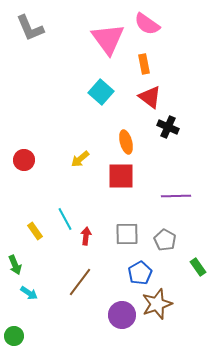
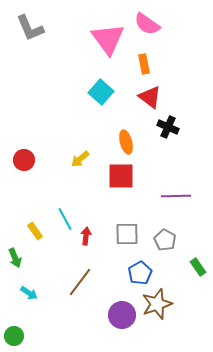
green arrow: moved 7 px up
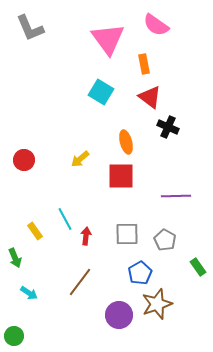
pink semicircle: moved 9 px right, 1 px down
cyan square: rotated 10 degrees counterclockwise
purple circle: moved 3 px left
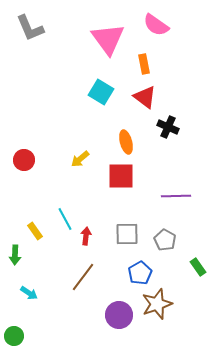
red triangle: moved 5 px left
green arrow: moved 3 px up; rotated 24 degrees clockwise
brown line: moved 3 px right, 5 px up
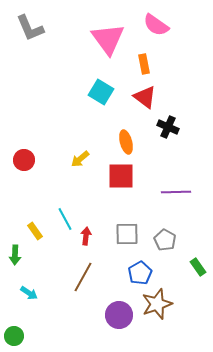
purple line: moved 4 px up
brown line: rotated 8 degrees counterclockwise
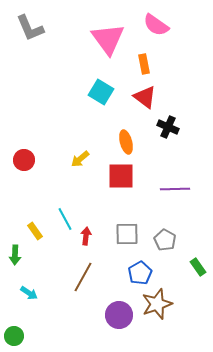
purple line: moved 1 px left, 3 px up
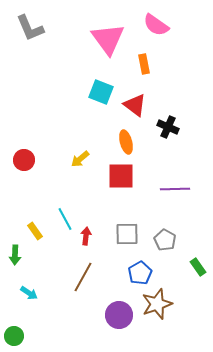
cyan square: rotated 10 degrees counterclockwise
red triangle: moved 10 px left, 8 px down
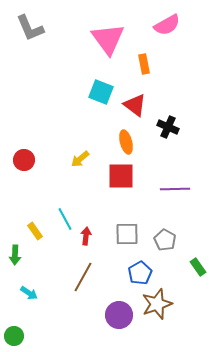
pink semicircle: moved 11 px right; rotated 64 degrees counterclockwise
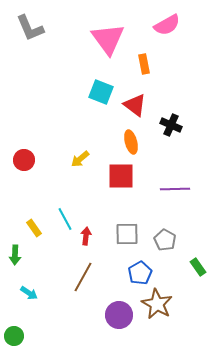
black cross: moved 3 px right, 2 px up
orange ellipse: moved 5 px right
yellow rectangle: moved 1 px left, 3 px up
brown star: rotated 24 degrees counterclockwise
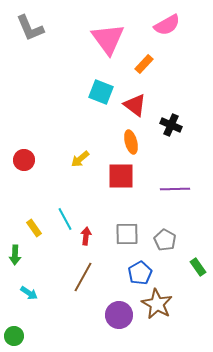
orange rectangle: rotated 54 degrees clockwise
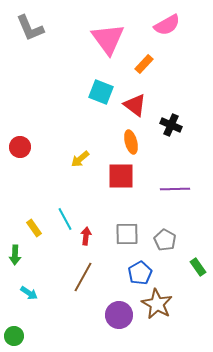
red circle: moved 4 px left, 13 px up
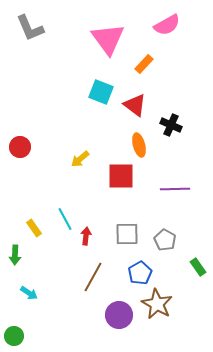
orange ellipse: moved 8 px right, 3 px down
brown line: moved 10 px right
